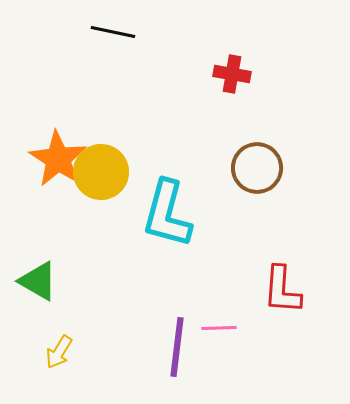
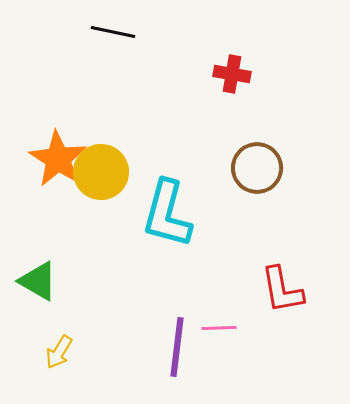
red L-shape: rotated 14 degrees counterclockwise
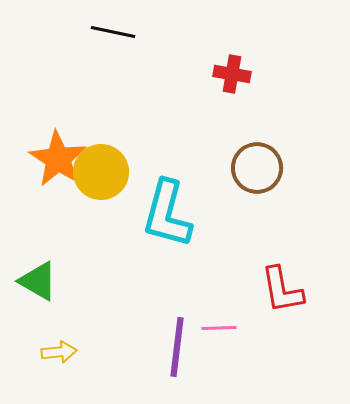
yellow arrow: rotated 128 degrees counterclockwise
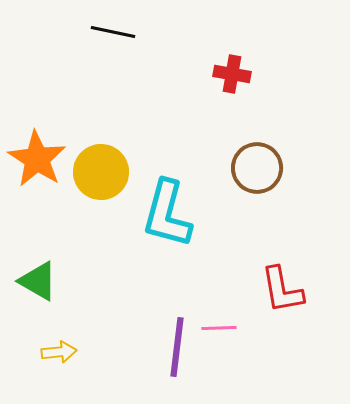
orange star: moved 21 px left
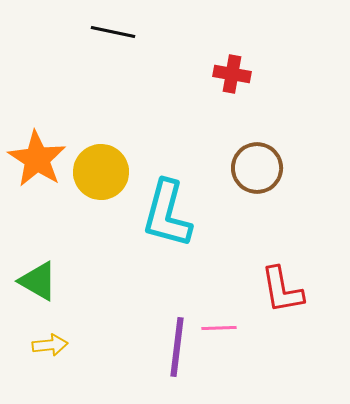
yellow arrow: moved 9 px left, 7 px up
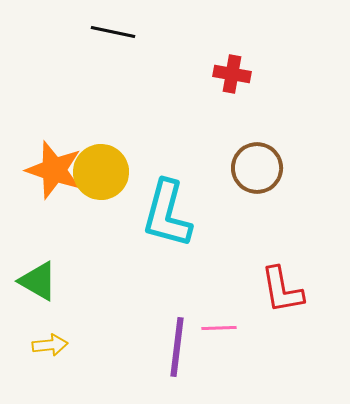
orange star: moved 17 px right, 11 px down; rotated 14 degrees counterclockwise
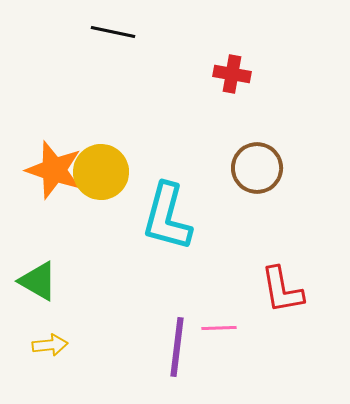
cyan L-shape: moved 3 px down
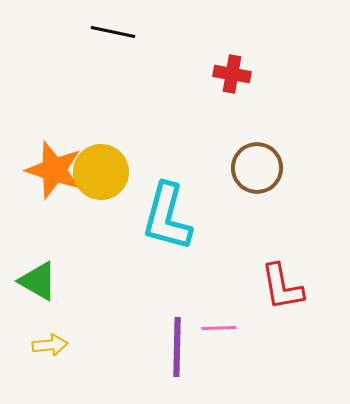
red L-shape: moved 3 px up
purple line: rotated 6 degrees counterclockwise
